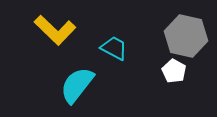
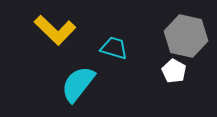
cyan trapezoid: rotated 12 degrees counterclockwise
cyan semicircle: moved 1 px right, 1 px up
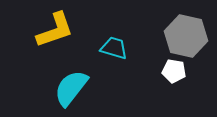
yellow L-shape: rotated 63 degrees counterclockwise
white pentagon: rotated 20 degrees counterclockwise
cyan semicircle: moved 7 px left, 4 px down
